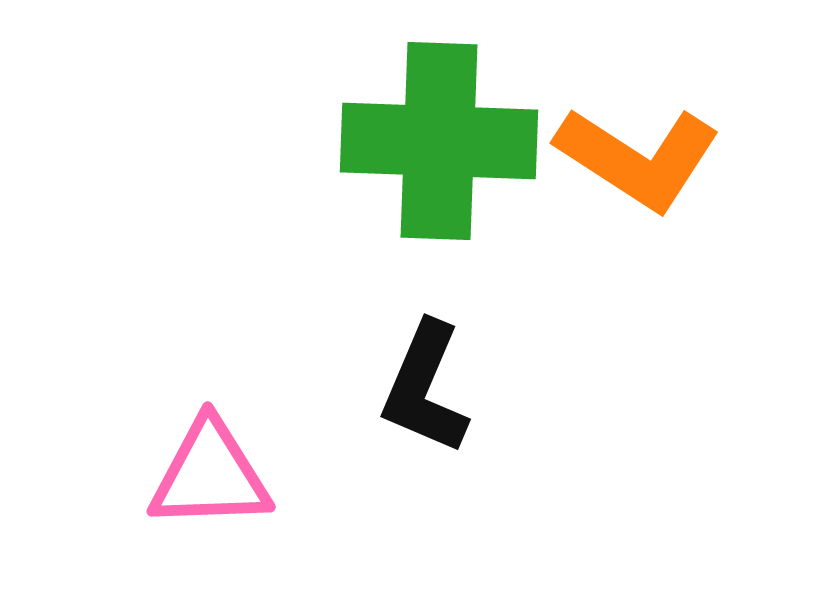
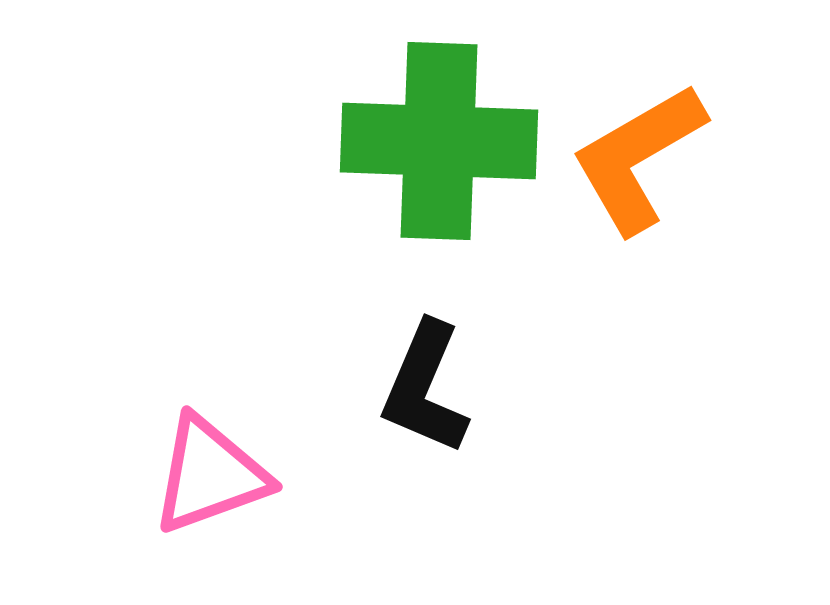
orange L-shape: rotated 117 degrees clockwise
pink triangle: rotated 18 degrees counterclockwise
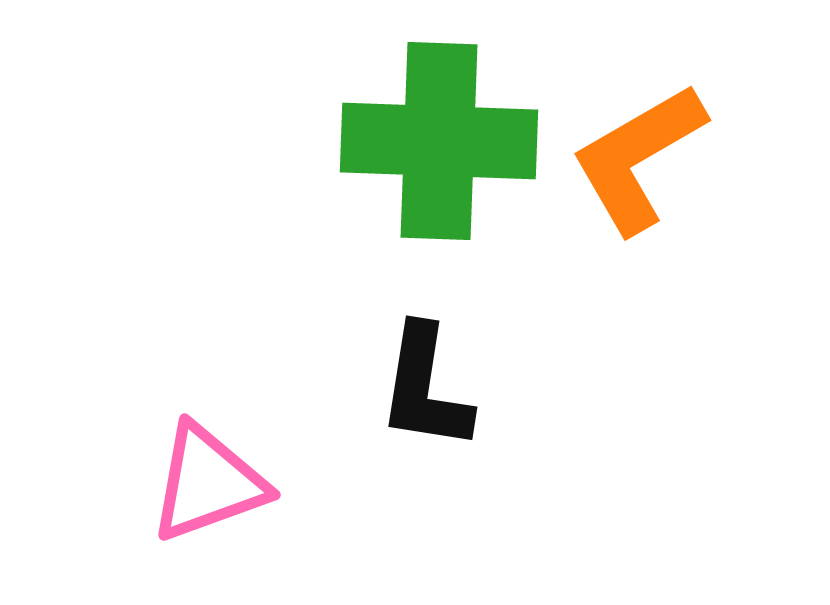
black L-shape: rotated 14 degrees counterclockwise
pink triangle: moved 2 px left, 8 px down
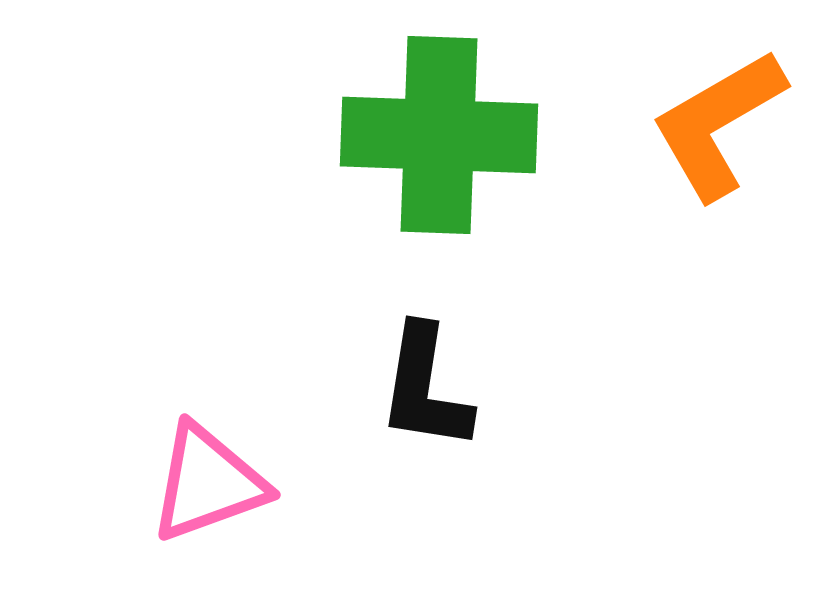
green cross: moved 6 px up
orange L-shape: moved 80 px right, 34 px up
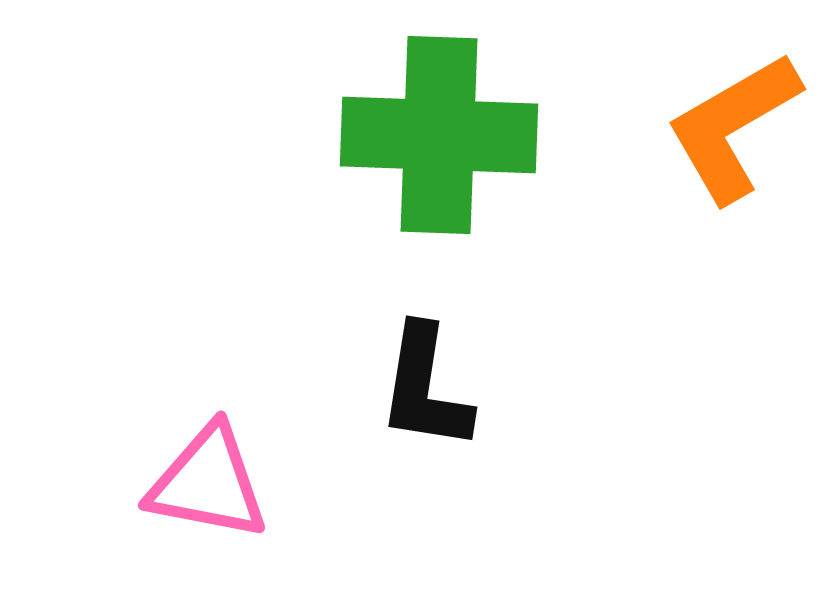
orange L-shape: moved 15 px right, 3 px down
pink triangle: rotated 31 degrees clockwise
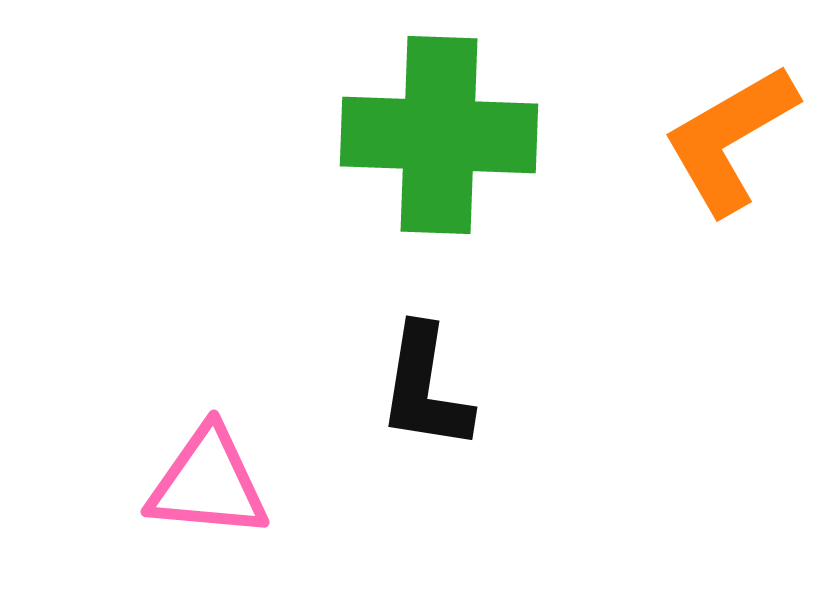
orange L-shape: moved 3 px left, 12 px down
pink triangle: rotated 6 degrees counterclockwise
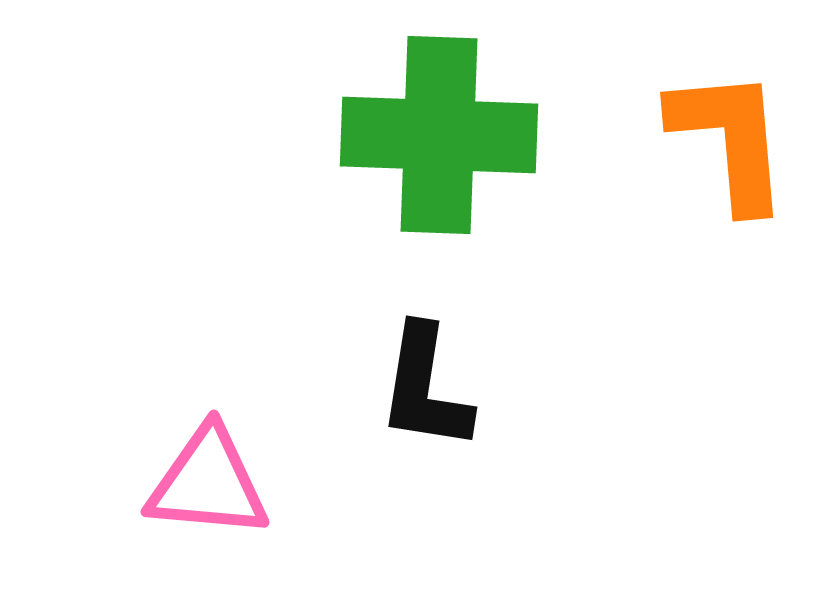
orange L-shape: rotated 115 degrees clockwise
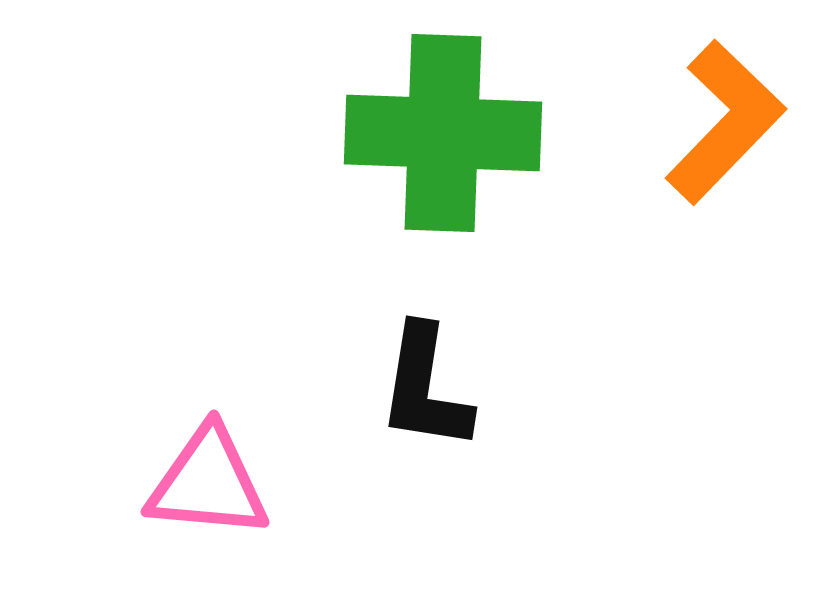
green cross: moved 4 px right, 2 px up
orange L-shape: moved 5 px left, 17 px up; rotated 49 degrees clockwise
